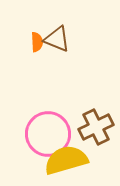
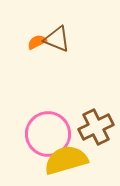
orange semicircle: rotated 114 degrees counterclockwise
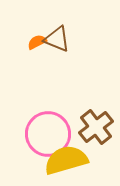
brown cross: rotated 12 degrees counterclockwise
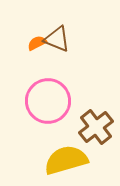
orange semicircle: moved 1 px down
pink circle: moved 33 px up
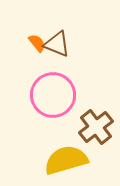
brown triangle: moved 5 px down
orange semicircle: rotated 78 degrees clockwise
pink circle: moved 5 px right, 6 px up
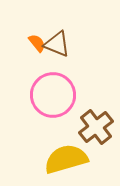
yellow semicircle: moved 1 px up
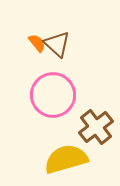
brown triangle: rotated 20 degrees clockwise
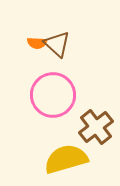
orange semicircle: rotated 132 degrees clockwise
